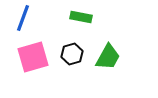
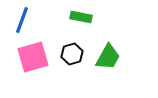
blue line: moved 1 px left, 2 px down
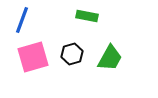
green rectangle: moved 6 px right, 1 px up
green trapezoid: moved 2 px right, 1 px down
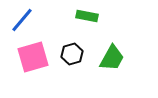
blue line: rotated 20 degrees clockwise
green trapezoid: moved 2 px right
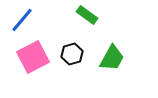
green rectangle: moved 1 px up; rotated 25 degrees clockwise
pink square: rotated 12 degrees counterclockwise
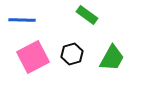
blue line: rotated 52 degrees clockwise
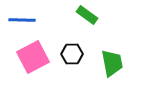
black hexagon: rotated 15 degrees clockwise
green trapezoid: moved 5 px down; rotated 40 degrees counterclockwise
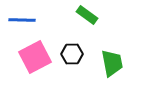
pink square: moved 2 px right
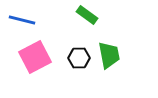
blue line: rotated 12 degrees clockwise
black hexagon: moved 7 px right, 4 px down
green trapezoid: moved 3 px left, 8 px up
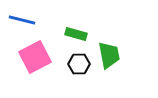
green rectangle: moved 11 px left, 19 px down; rotated 20 degrees counterclockwise
black hexagon: moved 6 px down
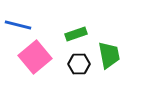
blue line: moved 4 px left, 5 px down
green rectangle: rotated 35 degrees counterclockwise
pink square: rotated 12 degrees counterclockwise
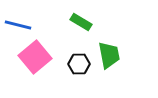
green rectangle: moved 5 px right, 12 px up; rotated 50 degrees clockwise
